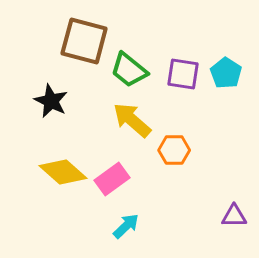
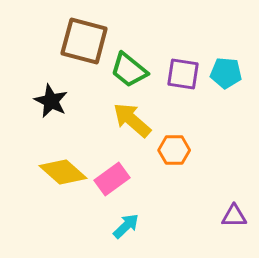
cyan pentagon: rotated 28 degrees counterclockwise
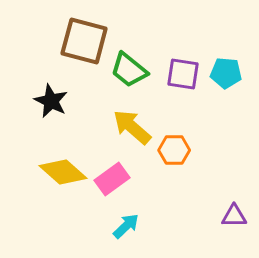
yellow arrow: moved 7 px down
